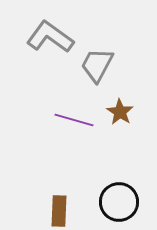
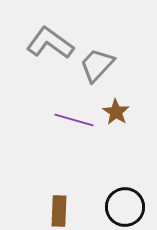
gray L-shape: moved 6 px down
gray trapezoid: rotated 15 degrees clockwise
brown star: moved 4 px left
black circle: moved 6 px right, 5 px down
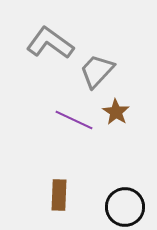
gray trapezoid: moved 6 px down
purple line: rotated 9 degrees clockwise
brown rectangle: moved 16 px up
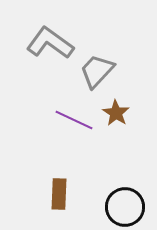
brown star: moved 1 px down
brown rectangle: moved 1 px up
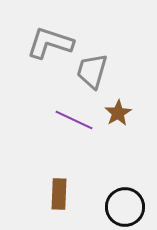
gray L-shape: rotated 18 degrees counterclockwise
gray trapezoid: moved 5 px left; rotated 27 degrees counterclockwise
brown star: moved 2 px right; rotated 8 degrees clockwise
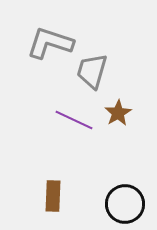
brown rectangle: moved 6 px left, 2 px down
black circle: moved 3 px up
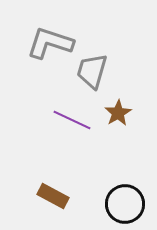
purple line: moved 2 px left
brown rectangle: rotated 64 degrees counterclockwise
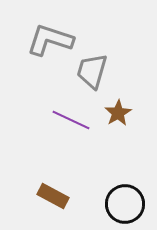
gray L-shape: moved 3 px up
purple line: moved 1 px left
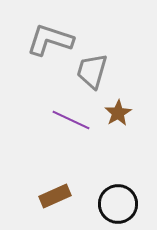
brown rectangle: moved 2 px right; rotated 52 degrees counterclockwise
black circle: moved 7 px left
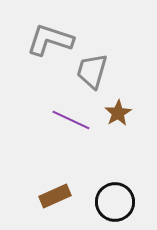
black circle: moved 3 px left, 2 px up
